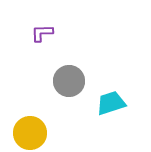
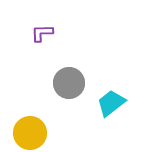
gray circle: moved 2 px down
cyan trapezoid: rotated 20 degrees counterclockwise
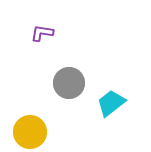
purple L-shape: rotated 10 degrees clockwise
yellow circle: moved 1 px up
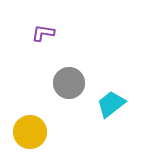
purple L-shape: moved 1 px right
cyan trapezoid: moved 1 px down
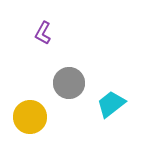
purple L-shape: rotated 70 degrees counterclockwise
yellow circle: moved 15 px up
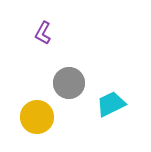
cyan trapezoid: rotated 12 degrees clockwise
yellow circle: moved 7 px right
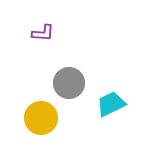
purple L-shape: rotated 115 degrees counterclockwise
yellow circle: moved 4 px right, 1 px down
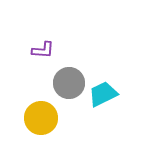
purple L-shape: moved 17 px down
cyan trapezoid: moved 8 px left, 10 px up
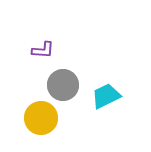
gray circle: moved 6 px left, 2 px down
cyan trapezoid: moved 3 px right, 2 px down
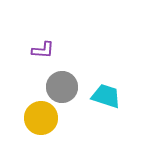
gray circle: moved 1 px left, 2 px down
cyan trapezoid: rotated 44 degrees clockwise
